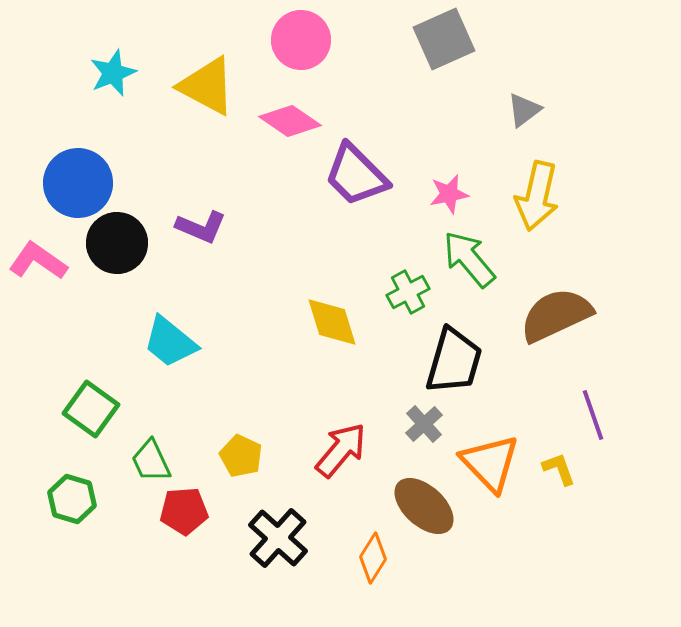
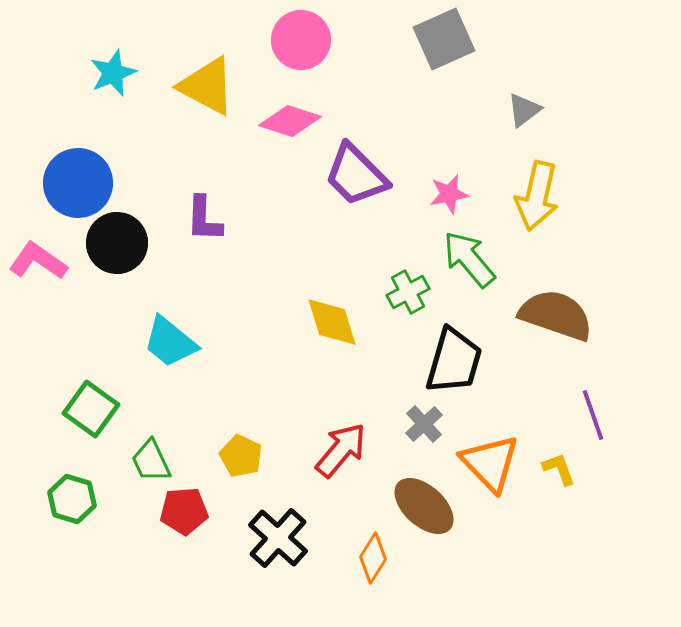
pink diamond: rotated 16 degrees counterclockwise
purple L-shape: moved 3 px right, 8 px up; rotated 69 degrees clockwise
brown semicircle: rotated 44 degrees clockwise
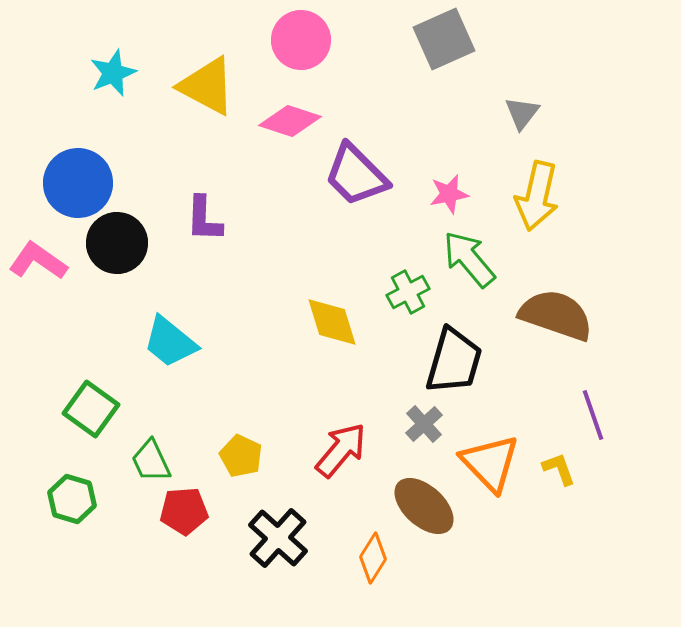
gray triangle: moved 2 px left, 3 px down; rotated 15 degrees counterclockwise
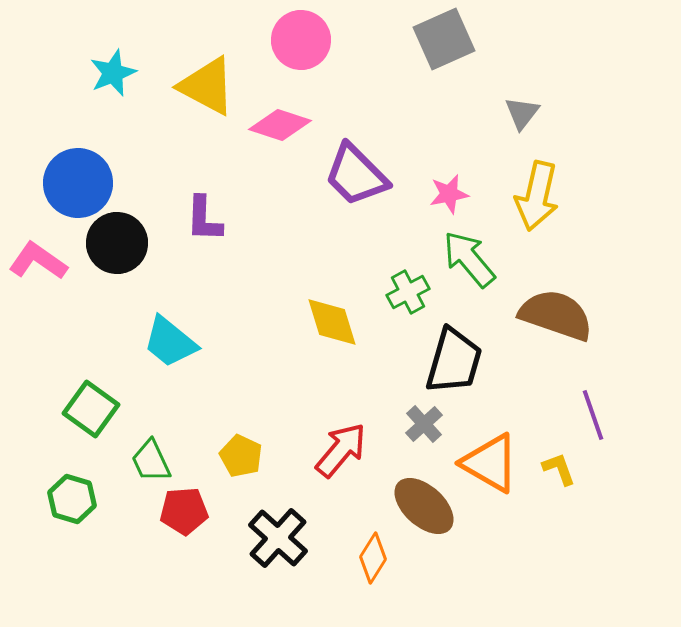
pink diamond: moved 10 px left, 4 px down
orange triangle: rotated 16 degrees counterclockwise
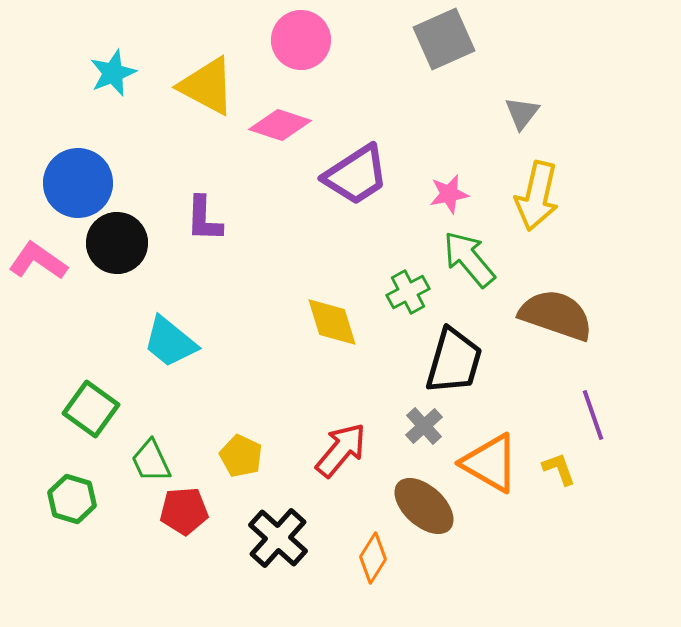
purple trapezoid: rotated 78 degrees counterclockwise
gray cross: moved 2 px down
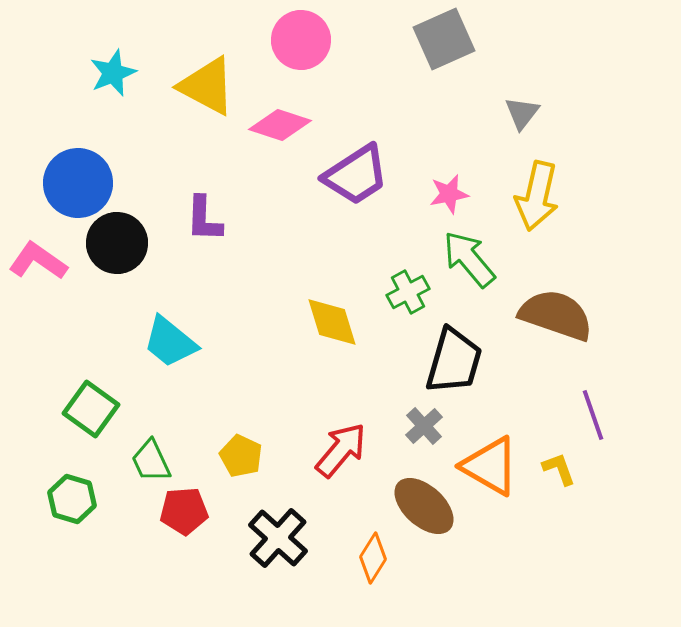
orange triangle: moved 3 px down
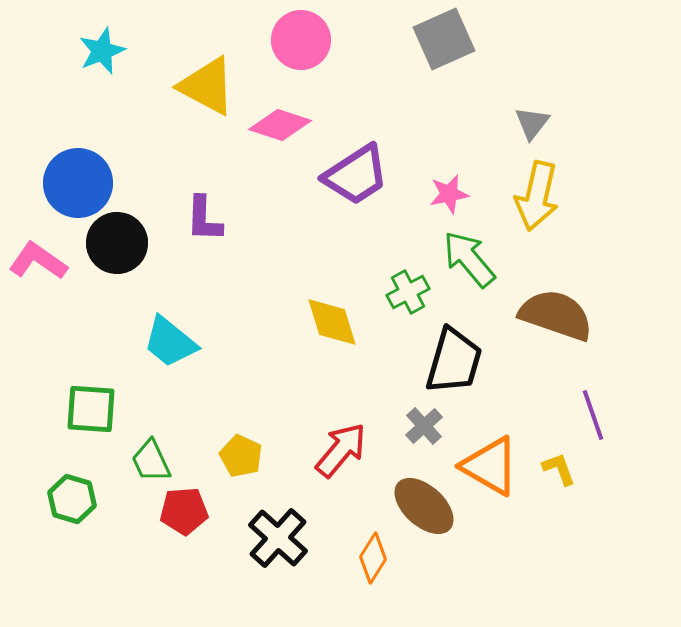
cyan star: moved 11 px left, 22 px up
gray triangle: moved 10 px right, 10 px down
green square: rotated 32 degrees counterclockwise
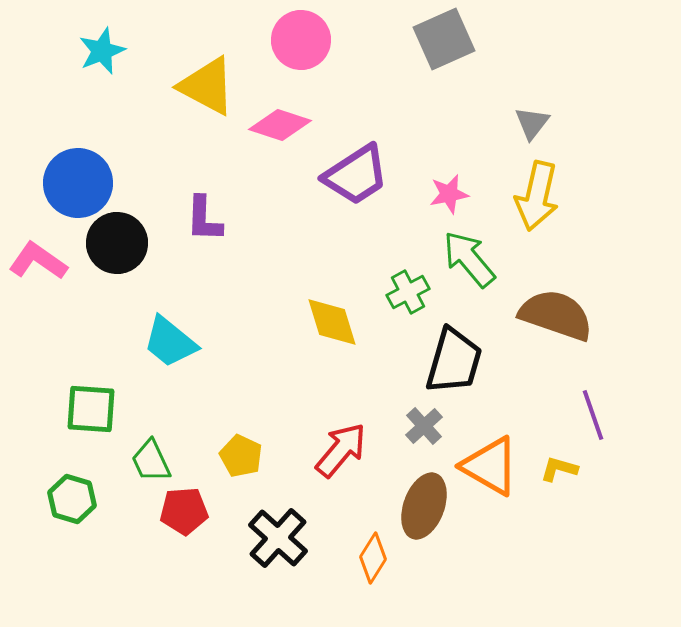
yellow L-shape: rotated 54 degrees counterclockwise
brown ellipse: rotated 68 degrees clockwise
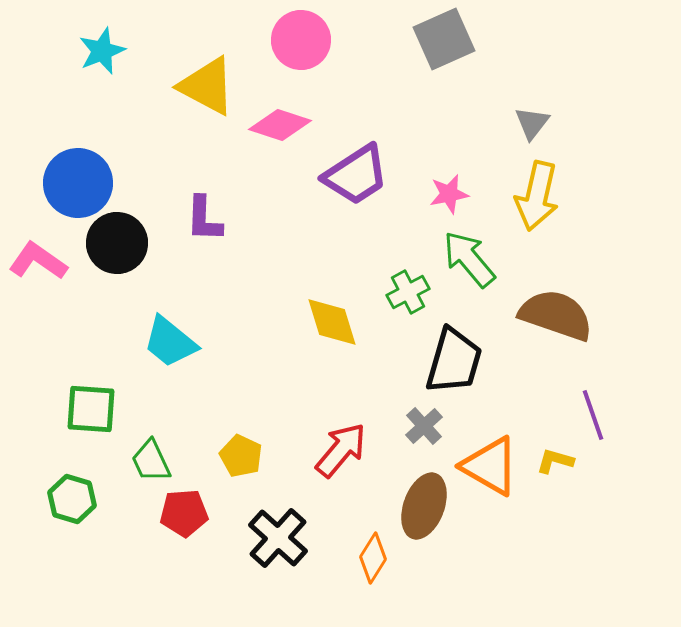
yellow L-shape: moved 4 px left, 8 px up
red pentagon: moved 2 px down
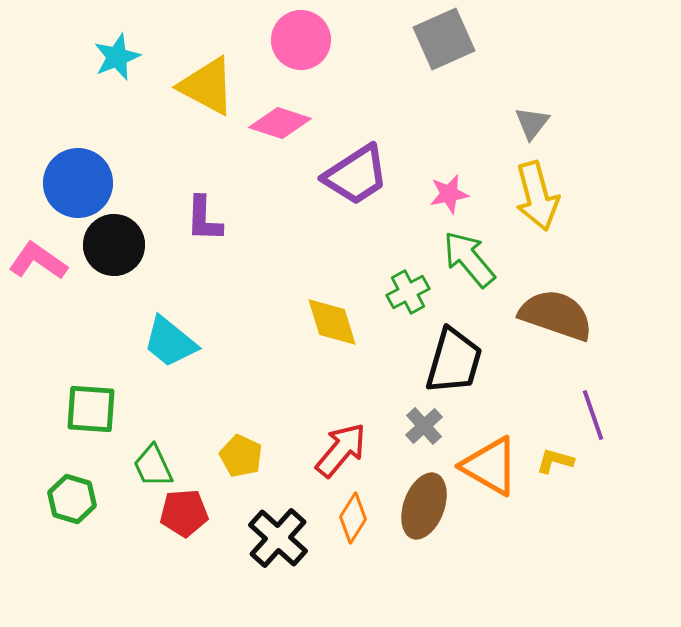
cyan star: moved 15 px right, 6 px down
pink diamond: moved 2 px up
yellow arrow: rotated 28 degrees counterclockwise
black circle: moved 3 px left, 2 px down
green trapezoid: moved 2 px right, 5 px down
orange diamond: moved 20 px left, 40 px up
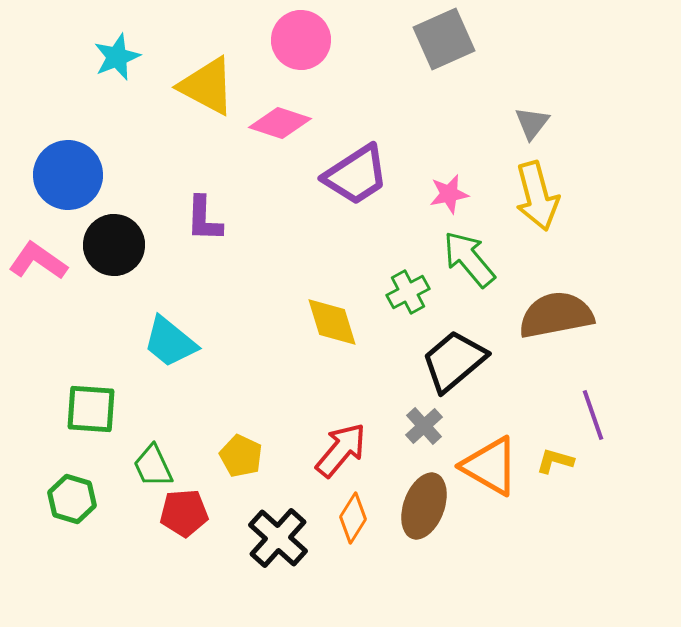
blue circle: moved 10 px left, 8 px up
brown semicircle: rotated 30 degrees counterclockwise
black trapezoid: rotated 146 degrees counterclockwise
